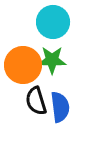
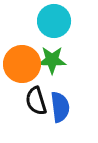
cyan circle: moved 1 px right, 1 px up
orange circle: moved 1 px left, 1 px up
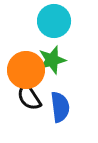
green star: rotated 16 degrees counterclockwise
orange circle: moved 4 px right, 6 px down
black semicircle: moved 7 px left, 4 px up; rotated 16 degrees counterclockwise
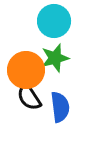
green star: moved 3 px right, 2 px up
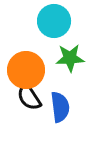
green star: moved 15 px right; rotated 12 degrees clockwise
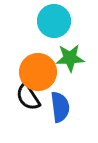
orange circle: moved 12 px right, 2 px down
black semicircle: moved 1 px left
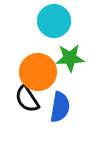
black semicircle: moved 1 px left, 2 px down
blue semicircle: rotated 16 degrees clockwise
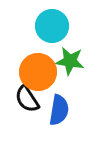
cyan circle: moved 2 px left, 5 px down
green star: moved 3 px down; rotated 12 degrees clockwise
blue semicircle: moved 1 px left, 3 px down
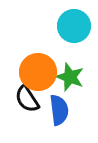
cyan circle: moved 22 px right
green star: moved 16 px down; rotated 12 degrees clockwise
blue semicircle: rotated 16 degrees counterclockwise
